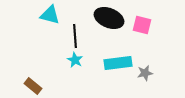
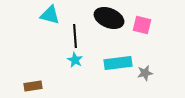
brown rectangle: rotated 48 degrees counterclockwise
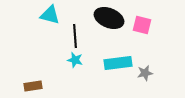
cyan star: rotated 14 degrees counterclockwise
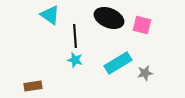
cyan triangle: rotated 20 degrees clockwise
cyan rectangle: rotated 24 degrees counterclockwise
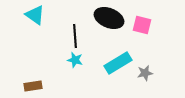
cyan triangle: moved 15 px left
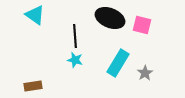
black ellipse: moved 1 px right
cyan rectangle: rotated 28 degrees counterclockwise
gray star: rotated 21 degrees counterclockwise
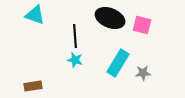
cyan triangle: rotated 15 degrees counterclockwise
gray star: moved 2 px left; rotated 28 degrees clockwise
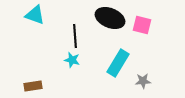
cyan star: moved 3 px left
gray star: moved 8 px down
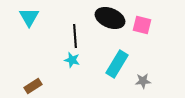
cyan triangle: moved 6 px left, 2 px down; rotated 40 degrees clockwise
cyan rectangle: moved 1 px left, 1 px down
brown rectangle: rotated 24 degrees counterclockwise
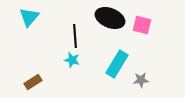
cyan triangle: rotated 10 degrees clockwise
gray star: moved 2 px left, 1 px up
brown rectangle: moved 4 px up
